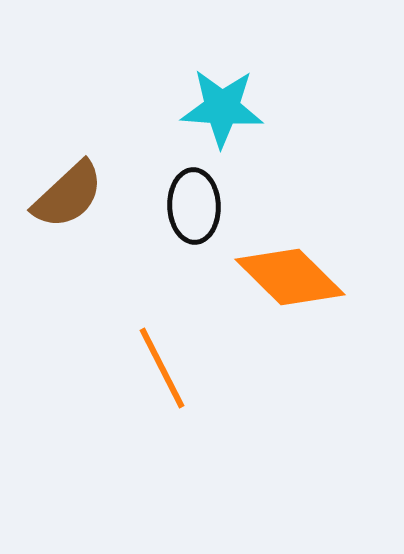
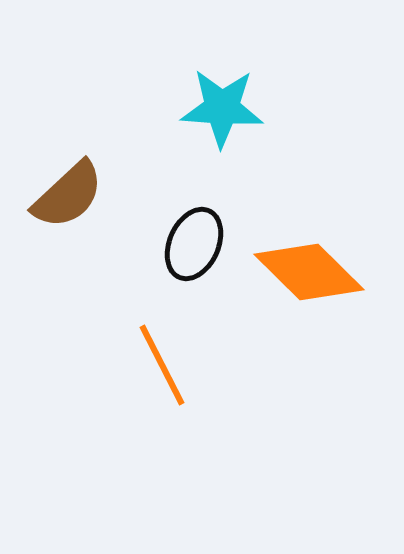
black ellipse: moved 38 px down; rotated 26 degrees clockwise
orange diamond: moved 19 px right, 5 px up
orange line: moved 3 px up
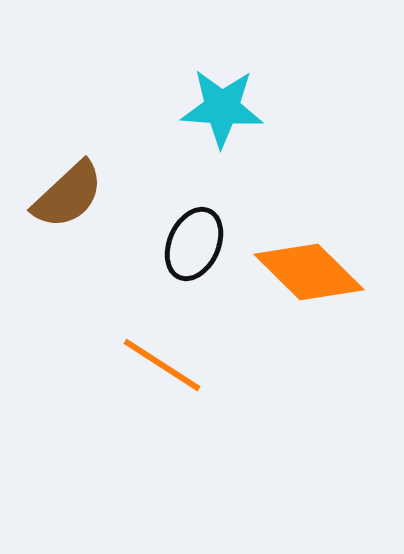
orange line: rotated 30 degrees counterclockwise
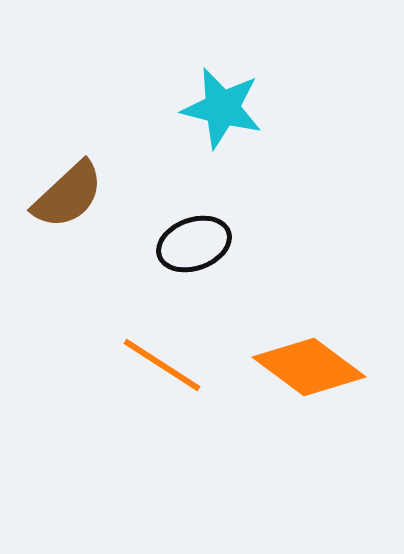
cyan star: rotated 10 degrees clockwise
black ellipse: rotated 46 degrees clockwise
orange diamond: moved 95 px down; rotated 8 degrees counterclockwise
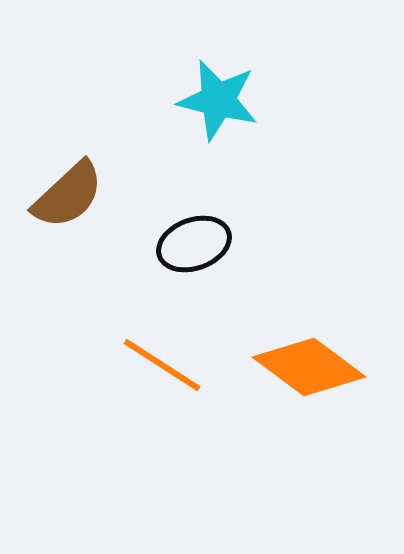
cyan star: moved 4 px left, 8 px up
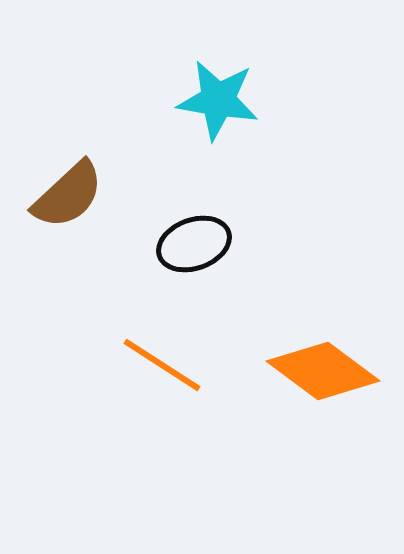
cyan star: rotated 4 degrees counterclockwise
orange diamond: moved 14 px right, 4 px down
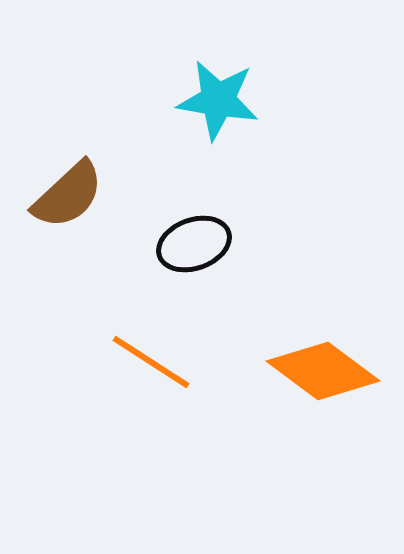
orange line: moved 11 px left, 3 px up
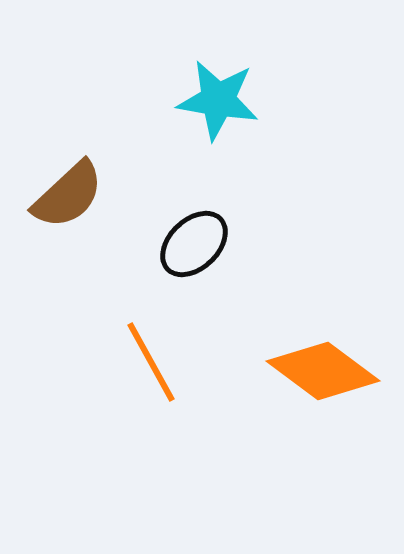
black ellipse: rotated 24 degrees counterclockwise
orange line: rotated 28 degrees clockwise
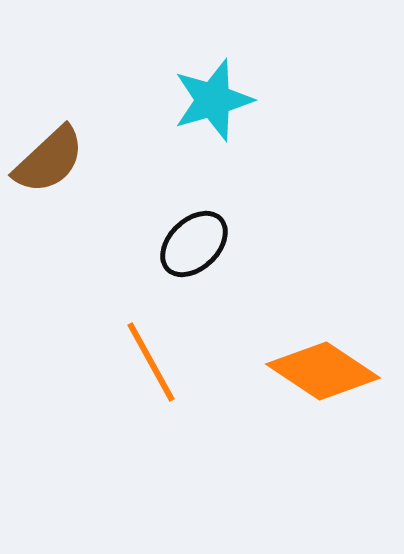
cyan star: moved 5 px left; rotated 26 degrees counterclockwise
brown semicircle: moved 19 px left, 35 px up
orange diamond: rotated 3 degrees counterclockwise
